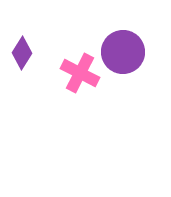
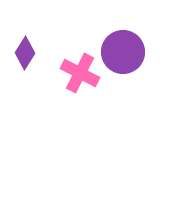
purple diamond: moved 3 px right
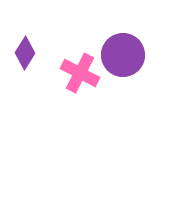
purple circle: moved 3 px down
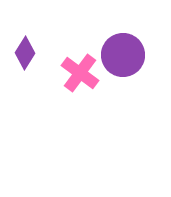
pink cross: rotated 9 degrees clockwise
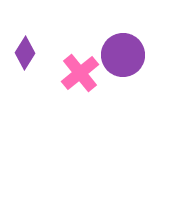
pink cross: rotated 15 degrees clockwise
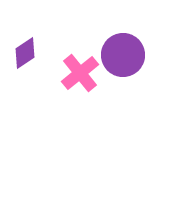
purple diamond: rotated 24 degrees clockwise
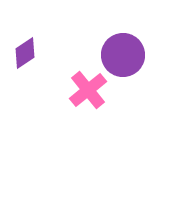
pink cross: moved 8 px right, 17 px down
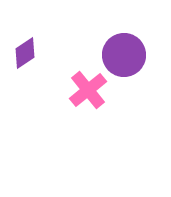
purple circle: moved 1 px right
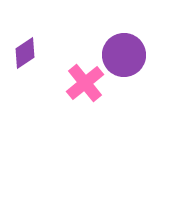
pink cross: moved 3 px left, 7 px up
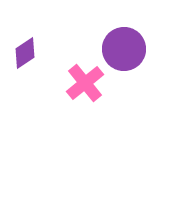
purple circle: moved 6 px up
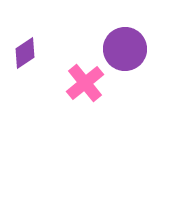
purple circle: moved 1 px right
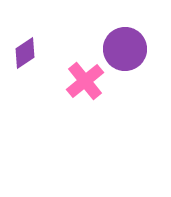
pink cross: moved 2 px up
